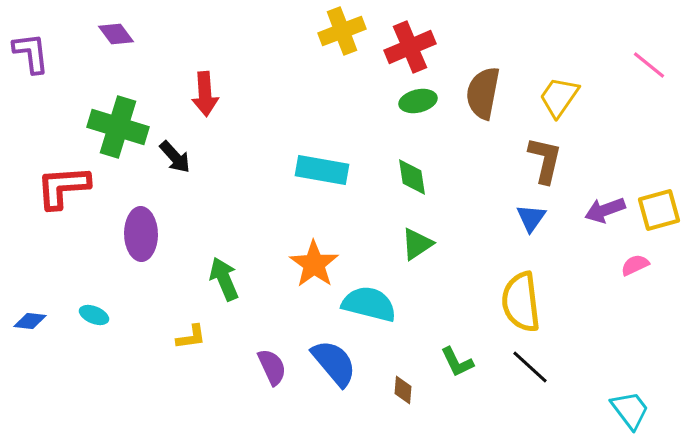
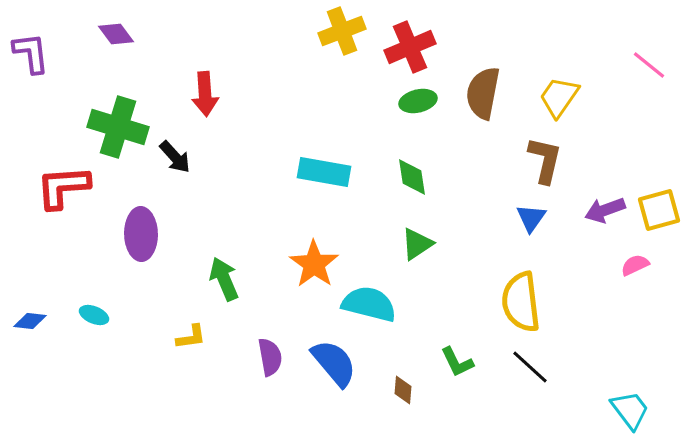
cyan rectangle: moved 2 px right, 2 px down
purple semicircle: moved 2 px left, 10 px up; rotated 15 degrees clockwise
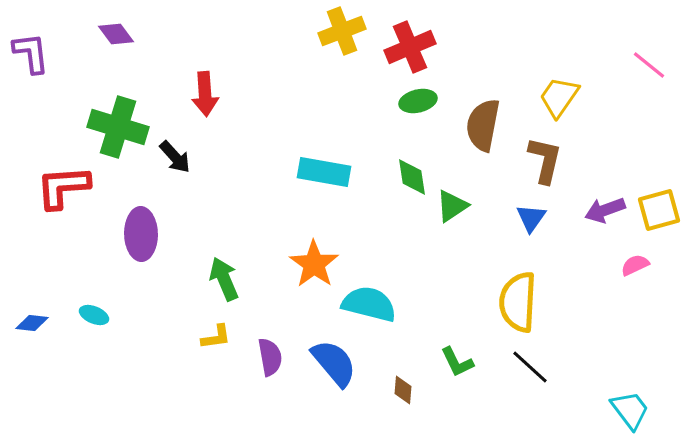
brown semicircle: moved 32 px down
green triangle: moved 35 px right, 38 px up
yellow semicircle: moved 3 px left; rotated 10 degrees clockwise
blue diamond: moved 2 px right, 2 px down
yellow L-shape: moved 25 px right
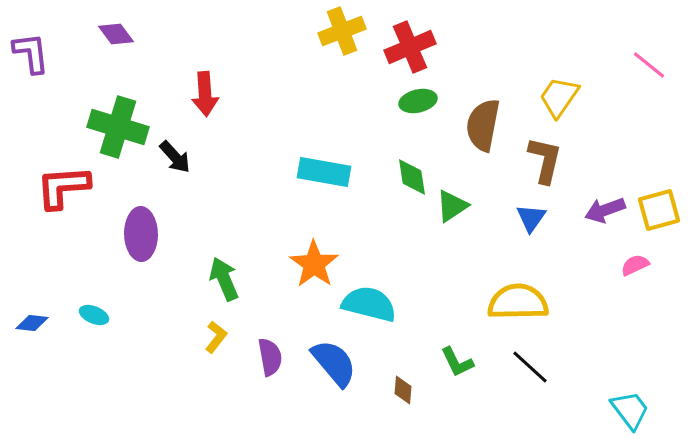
yellow semicircle: rotated 86 degrees clockwise
yellow L-shape: rotated 44 degrees counterclockwise
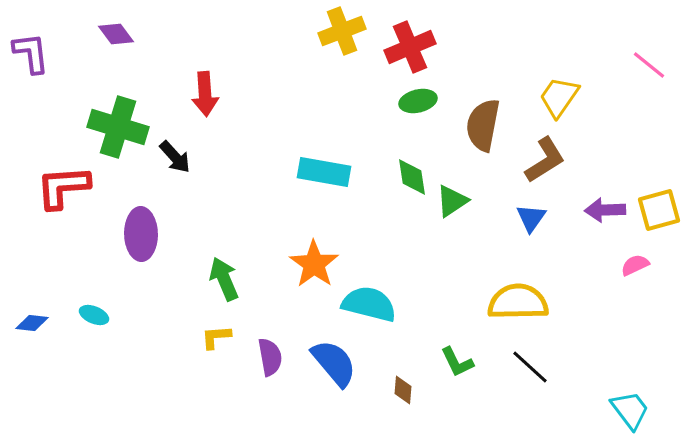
brown L-shape: rotated 45 degrees clockwise
green triangle: moved 5 px up
purple arrow: rotated 18 degrees clockwise
yellow L-shape: rotated 132 degrees counterclockwise
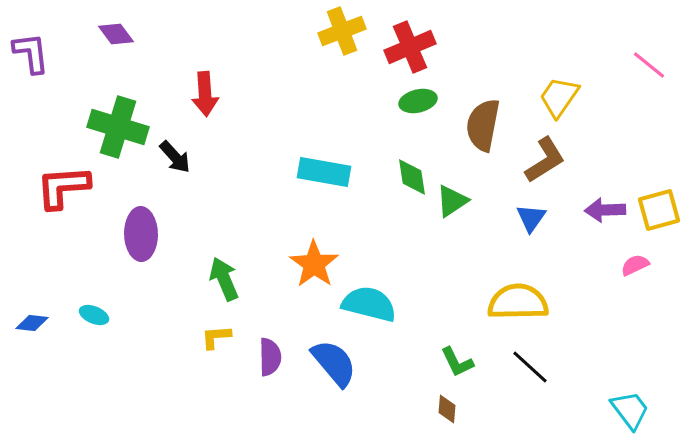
purple semicircle: rotated 9 degrees clockwise
brown diamond: moved 44 px right, 19 px down
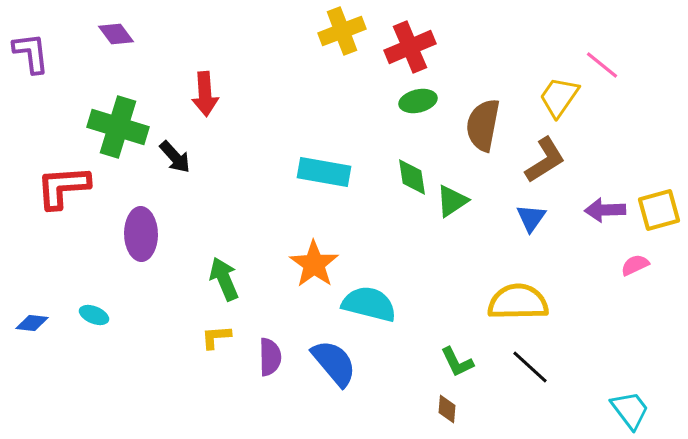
pink line: moved 47 px left
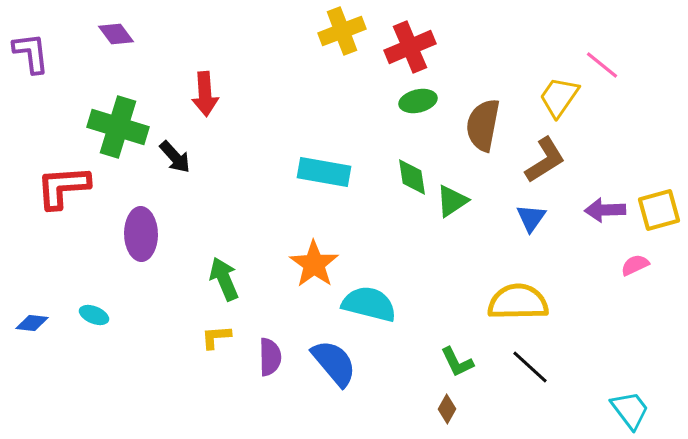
brown diamond: rotated 24 degrees clockwise
